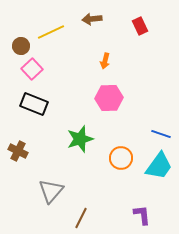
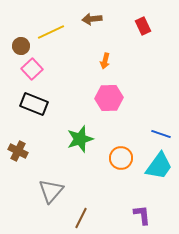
red rectangle: moved 3 px right
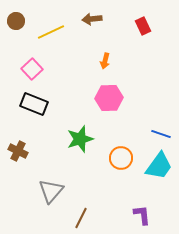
brown circle: moved 5 px left, 25 px up
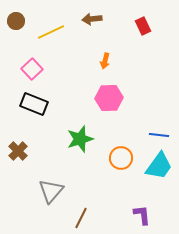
blue line: moved 2 px left, 1 px down; rotated 12 degrees counterclockwise
brown cross: rotated 18 degrees clockwise
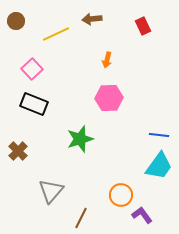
yellow line: moved 5 px right, 2 px down
orange arrow: moved 2 px right, 1 px up
orange circle: moved 37 px down
purple L-shape: rotated 30 degrees counterclockwise
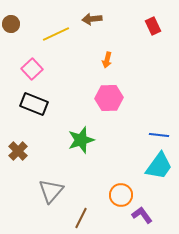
brown circle: moved 5 px left, 3 px down
red rectangle: moved 10 px right
green star: moved 1 px right, 1 px down
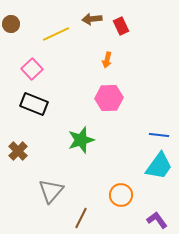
red rectangle: moved 32 px left
purple L-shape: moved 15 px right, 5 px down
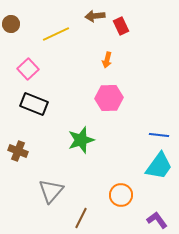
brown arrow: moved 3 px right, 3 px up
pink square: moved 4 px left
brown cross: rotated 24 degrees counterclockwise
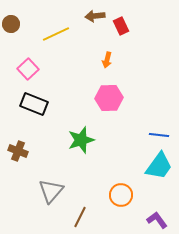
brown line: moved 1 px left, 1 px up
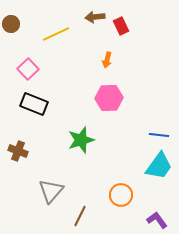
brown arrow: moved 1 px down
brown line: moved 1 px up
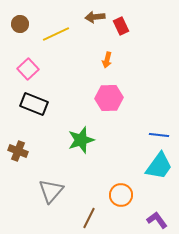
brown circle: moved 9 px right
brown line: moved 9 px right, 2 px down
